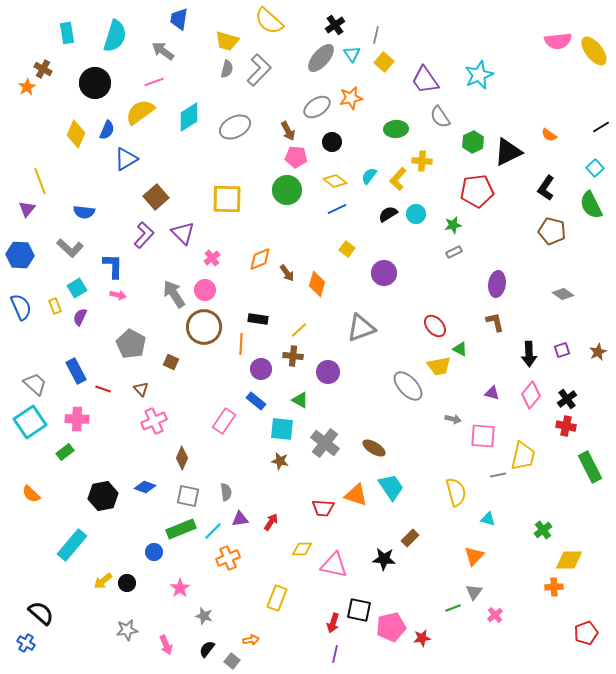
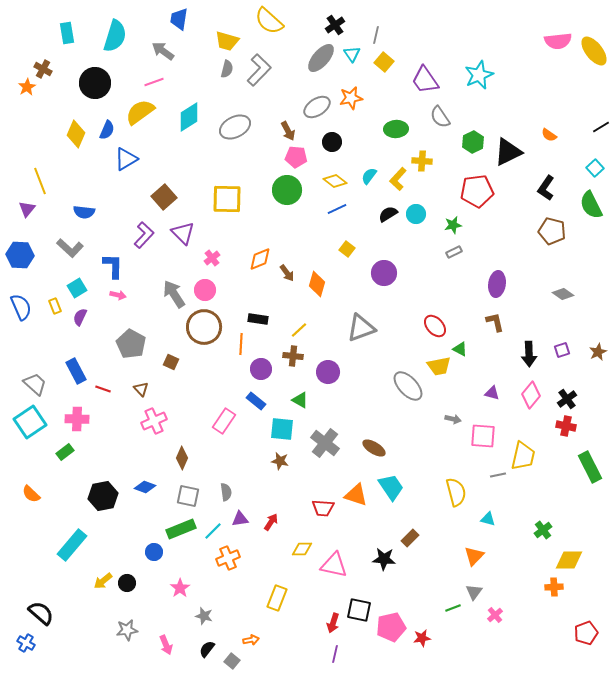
brown square at (156, 197): moved 8 px right
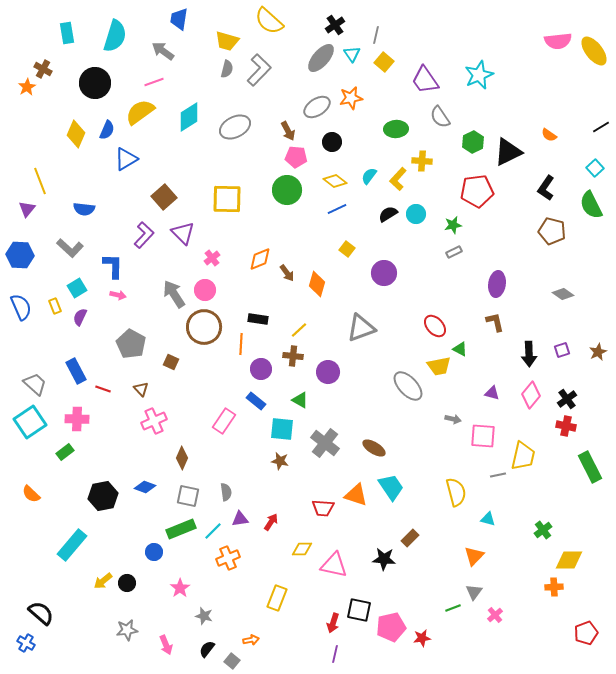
blue semicircle at (84, 212): moved 3 px up
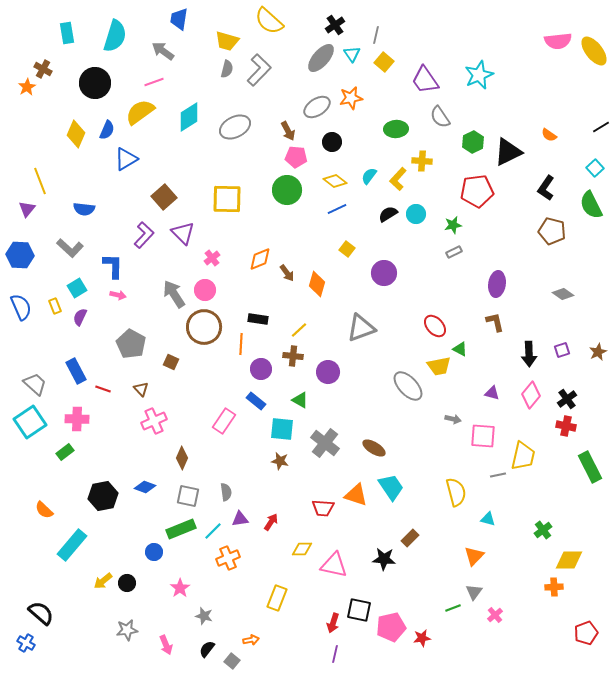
orange semicircle at (31, 494): moved 13 px right, 16 px down
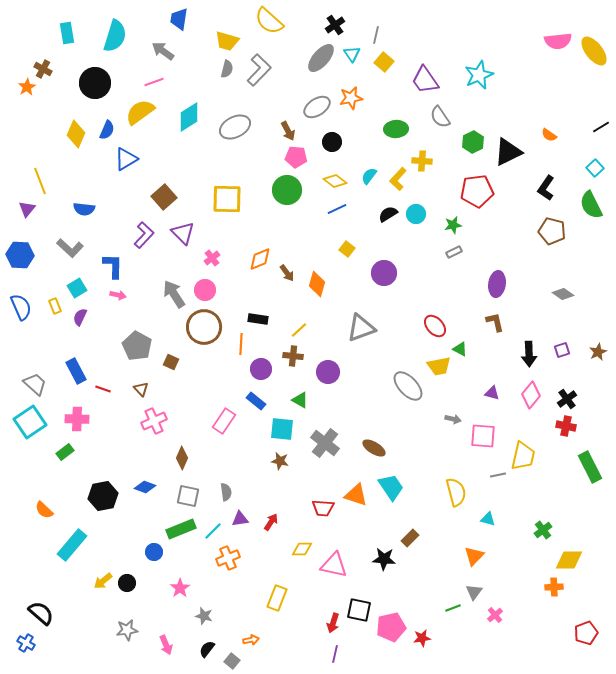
gray pentagon at (131, 344): moved 6 px right, 2 px down
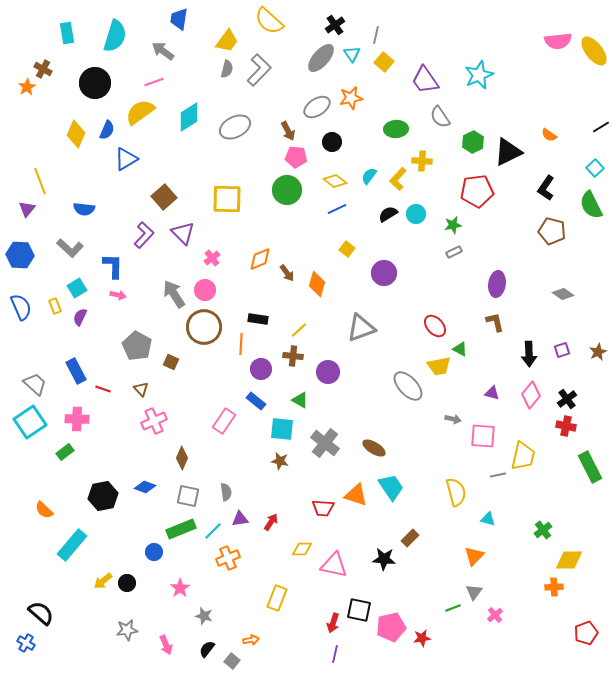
yellow trapezoid at (227, 41): rotated 70 degrees counterclockwise
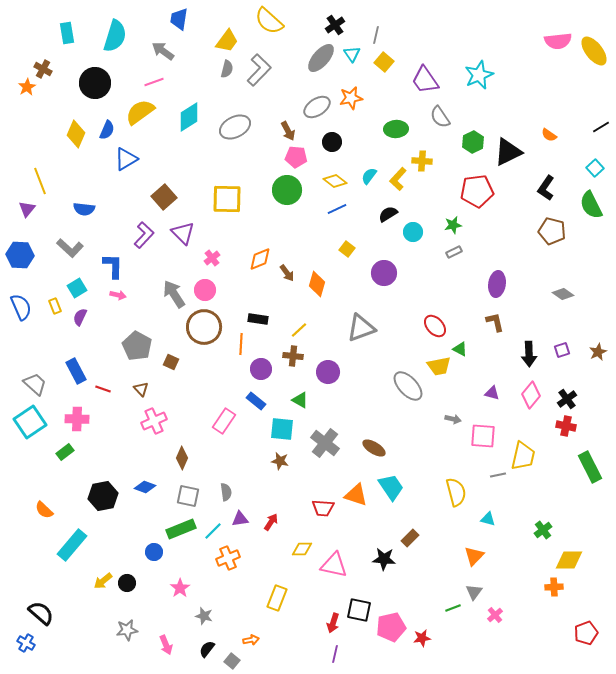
cyan circle at (416, 214): moved 3 px left, 18 px down
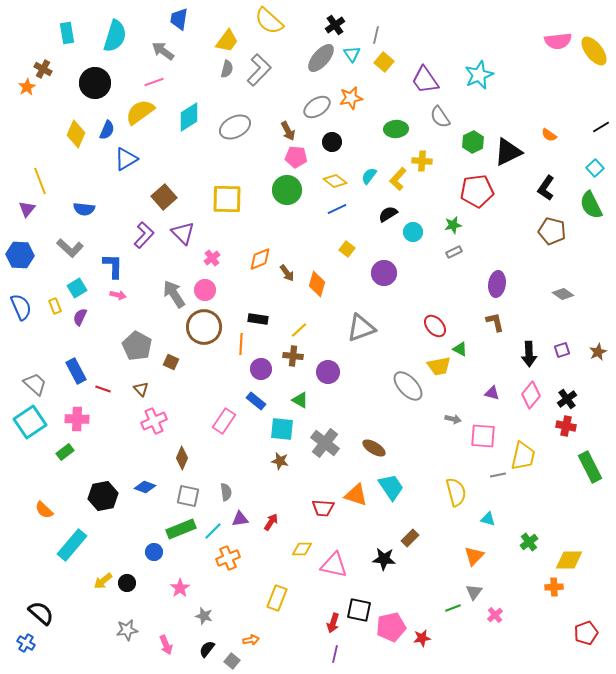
green cross at (543, 530): moved 14 px left, 12 px down
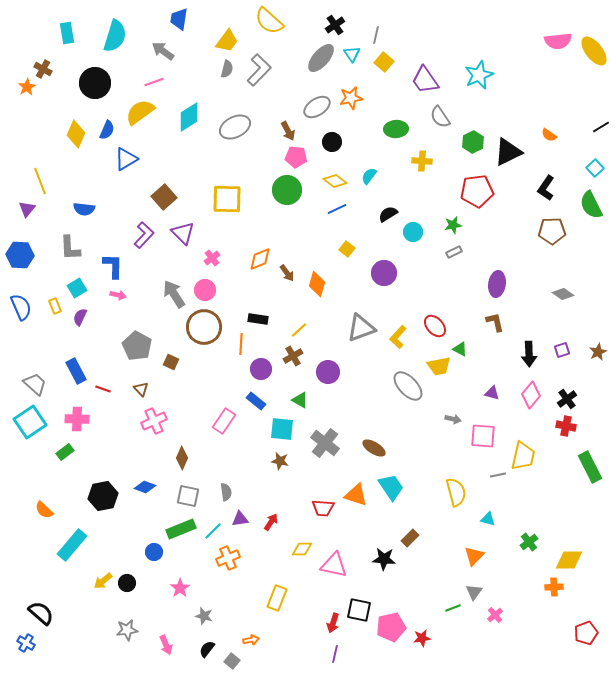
yellow L-shape at (398, 179): moved 158 px down
brown pentagon at (552, 231): rotated 16 degrees counterclockwise
gray L-shape at (70, 248): rotated 44 degrees clockwise
brown cross at (293, 356): rotated 36 degrees counterclockwise
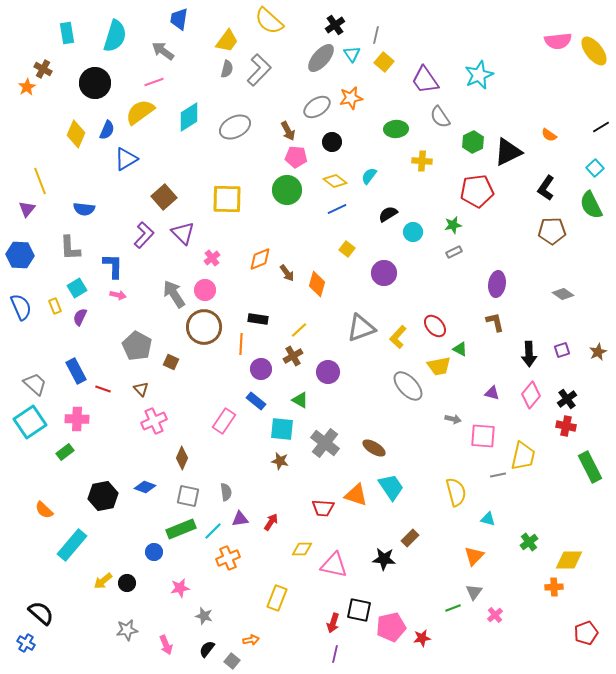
pink star at (180, 588): rotated 24 degrees clockwise
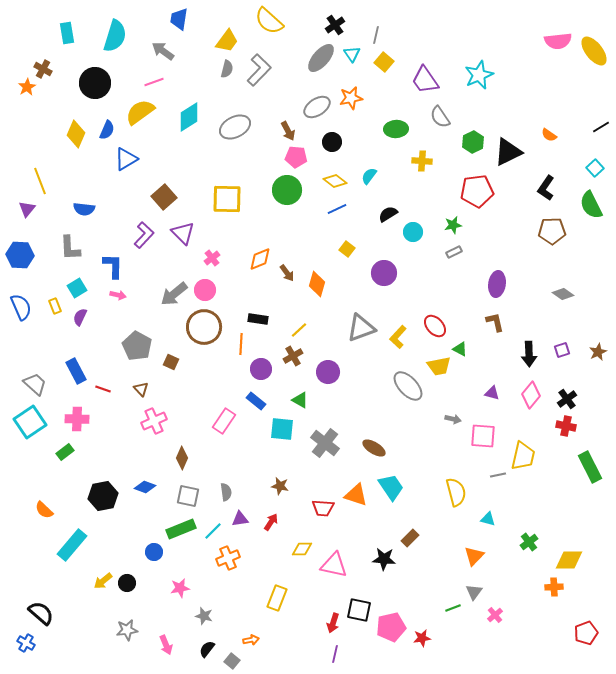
gray arrow at (174, 294): rotated 96 degrees counterclockwise
brown star at (280, 461): moved 25 px down
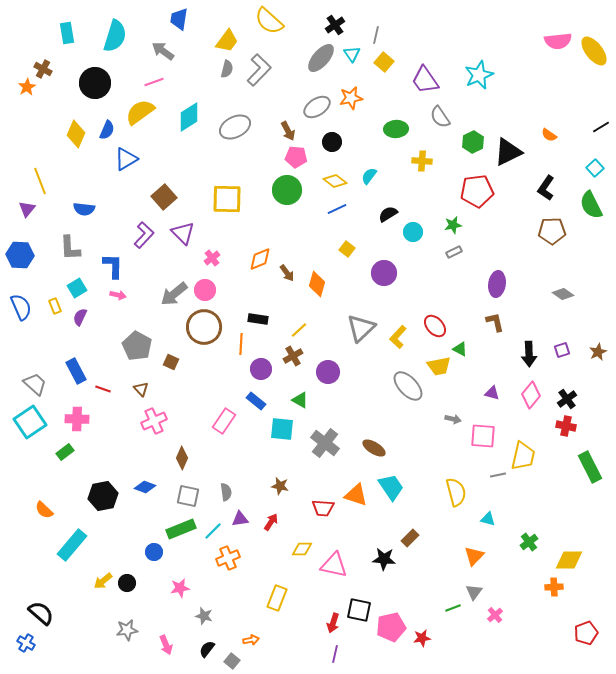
gray triangle at (361, 328): rotated 24 degrees counterclockwise
